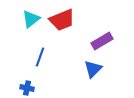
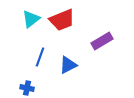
blue triangle: moved 25 px left, 4 px up; rotated 18 degrees clockwise
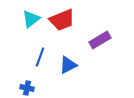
purple rectangle: moved 2 px left, 1 px up
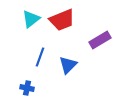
blue triangle: rotated 18 degrees counterclockwise
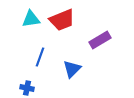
cyan triangle: rotated 30 degrees clockwise
blue triangle: moved 4 px right, 4 px down
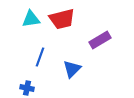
red trapezoid: moved 1 px up; rotated 8 degrees clockwise
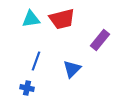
purple rectangle: rotated 20 degrees counterclockwise
blue line: moved 4 px left, 4 px down
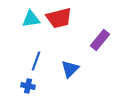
red trapezoid: moved 3 px left, 1 px up
blue triangle: moved 2 px left
blue cross: moved 1 px right, 2 px up
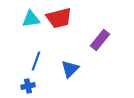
blue cross: rotated 24 degrees counterclockwise
